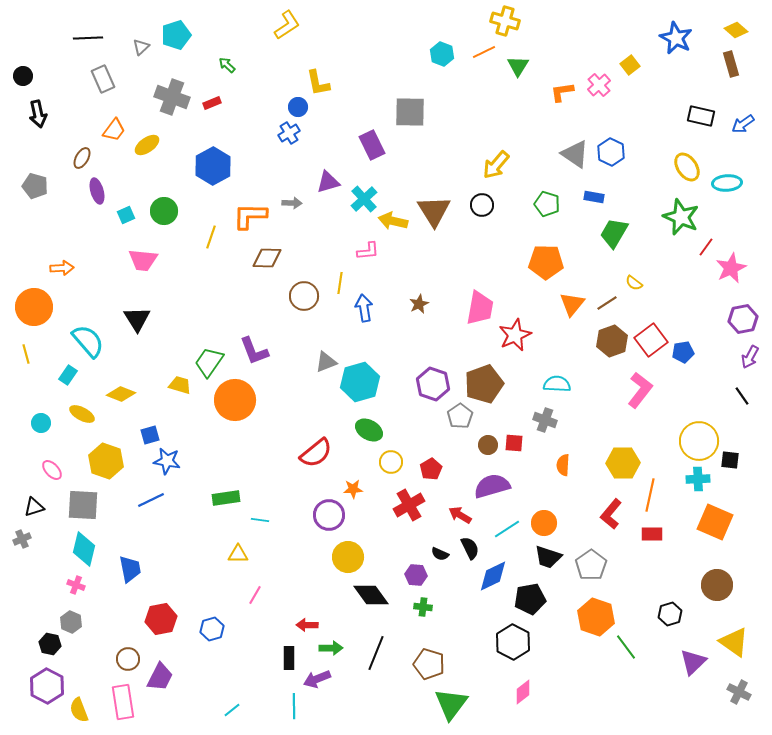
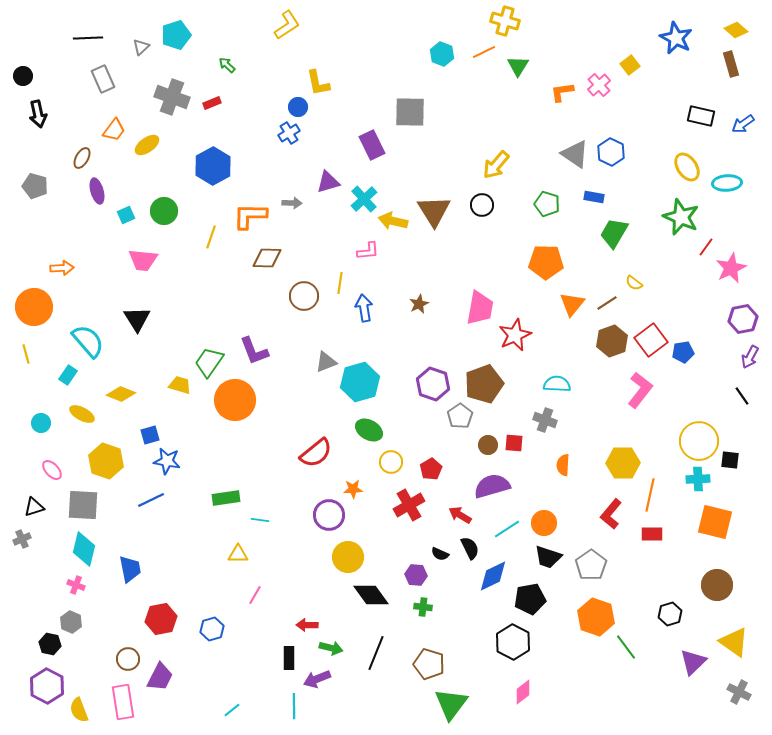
orange square at (715, 522): rotated 9 degrees counterclockwise
green arrow at (331, 648): rotated 15 degrees clockwise
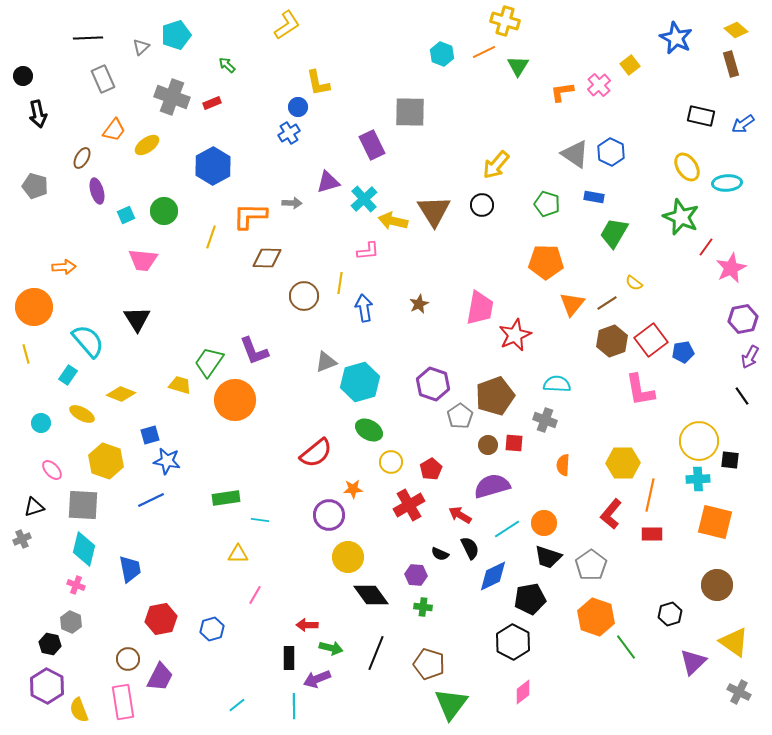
orange arrow at (62, 268): moved 2 px right, 1 px up
brown pentagon at (484, 384): moved 11 px right, 12 px down
pink L-shape at (640, 390): rotated 132 degrees clockwise
cyan line at (232, 710): moved 5 px right, 5 px up
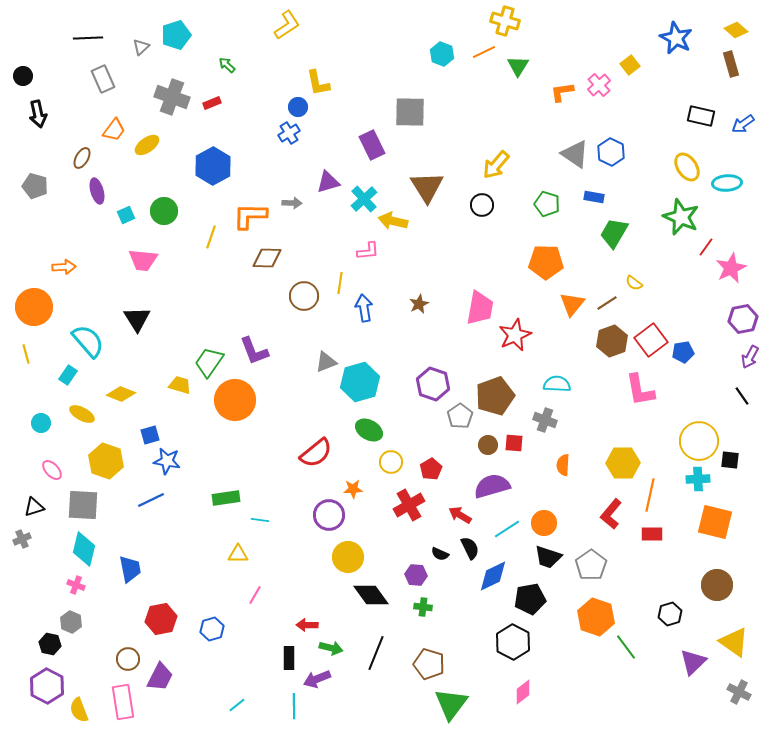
brown triangle at (434, 211): moved 7 px left, 24 px up
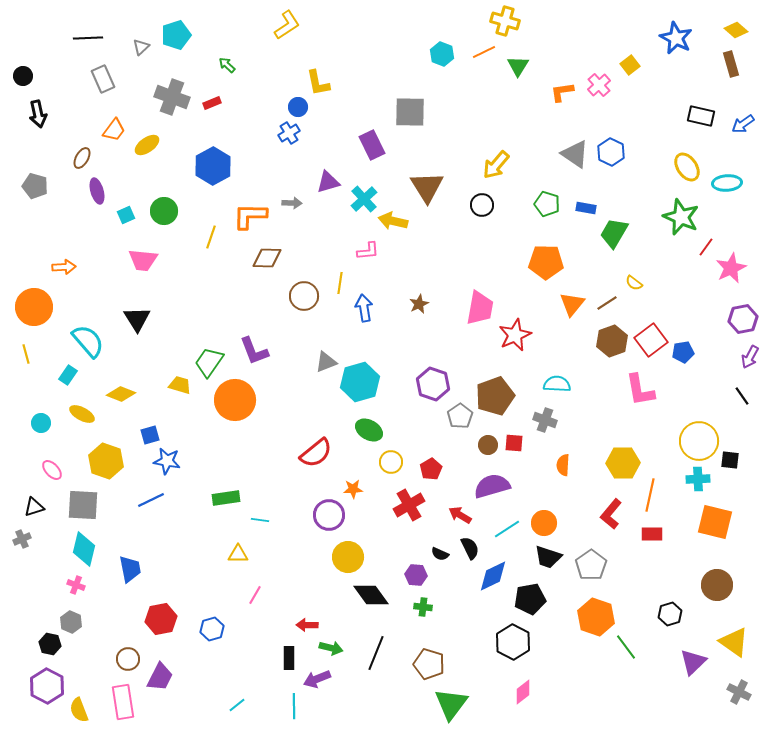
blue rectangle at (594, 197): moved 8 px left, 11 px down
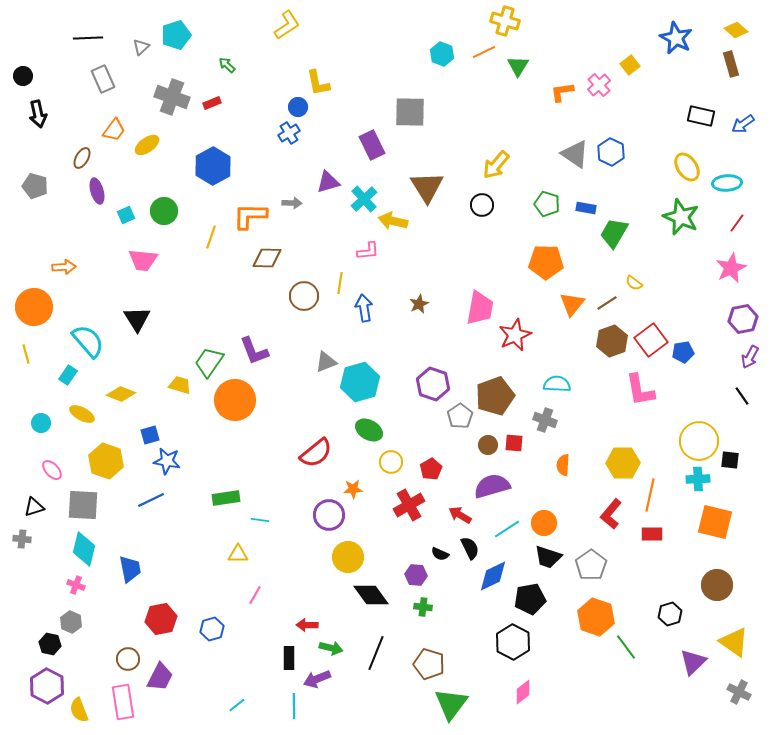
red line at (706, 247): moved 31 px right, 24 px up
gray cross at (22, 539): rotated 30 degrees clockwise
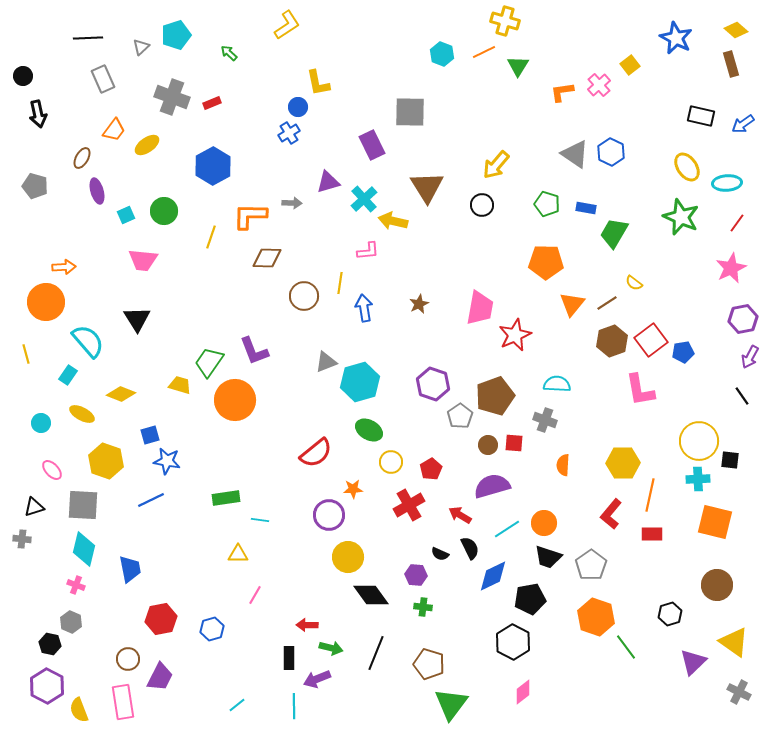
green arrow at (227, 65): moved 2 px right, 12 px up
orange circle at (34, 307): moved 12 px right, 5 px up
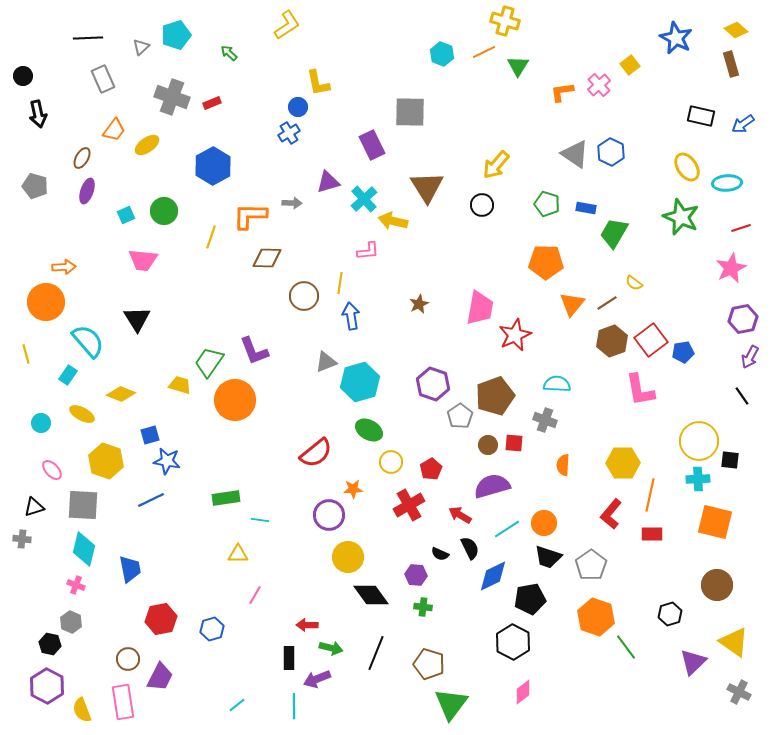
purple ellipse at (97, 191): moved 10 px left; rotated 35 degrees clockwise
red line at (737, 223): moved 4 px right, 5 px down; rotated 36 degrees clockwise
blue arrow at (364, 308): moved 13 px left, 8 px down
yellow semicircle at (79, 710): moved 3 px right
